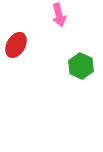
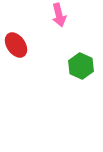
red ellipse: rotated 65 degrees counterclockwise
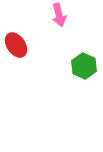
green hexagon: moved 3 px right
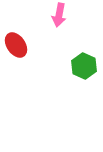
pink arrow: rotated 25 degrees clockwise
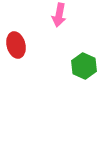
red ellipse: rotated 20 degrees clockwise
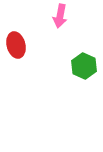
pink arrow: moved 1 px right, 1 px down
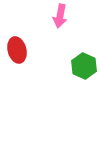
red ellipse: moved 1 px right, 5 px down
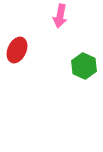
red ellipse: rotated 40 degrees clockwise
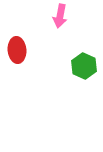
red ellipse: rotated 30 degrees counterclockwise
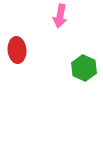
green hexagon: moved 2 px down
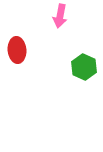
green hexagon: moved 1 px up
